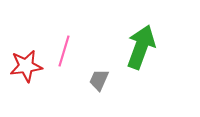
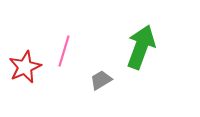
red star: moved 1 px left, 1 px down; rotated 16 degrees counterclockwise
gray trapezoid: moved 2 px right; rotated 35 degrees clockwise
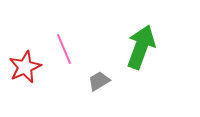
pink line: moved 2 px up; rotated 40 degrees counterclockwise
gray trapezoid: moved 2 px left, 1 px down
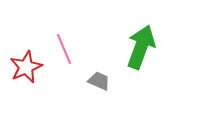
red star: moved 1 px right
gray trapezoid: rotated 55 degrees clockwise
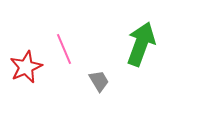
green arrow: moved 3 px up
gray trapezoid: rotated 35 degrees clockwise
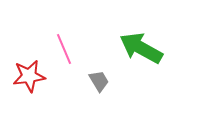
green arrow: moved 4 px down; rotated 81 degrees counterclockwise
red star: moved 3 px right, 9 px down; rotated 16 degrees clockwise
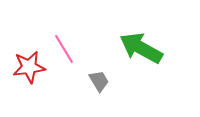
pink line: rotated 8 degrees counterclockwise
red star: moved 9 px up
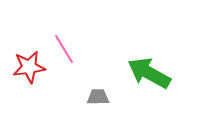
green arrow: moved 8 px right, 25 px down
gray trapezoid: moved 1 px left, 16 px down; rotated 60 degrees counterclockwise
